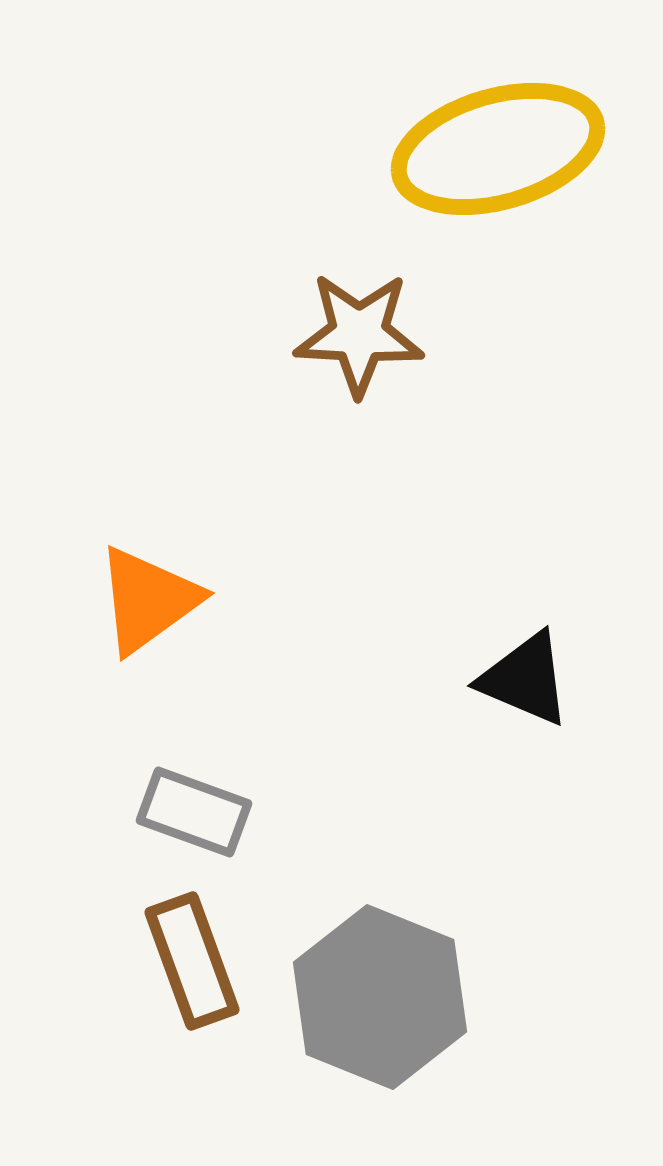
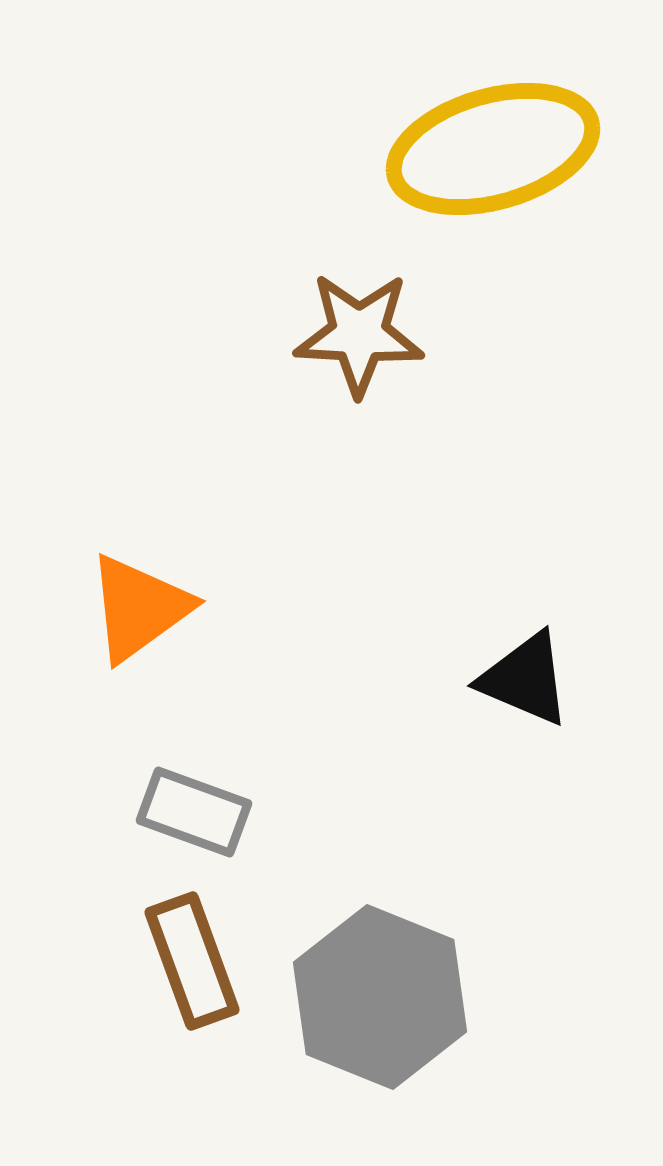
yellow ellipse: moved 5 px left
orange triangle: moved 9 px left, 8 px down
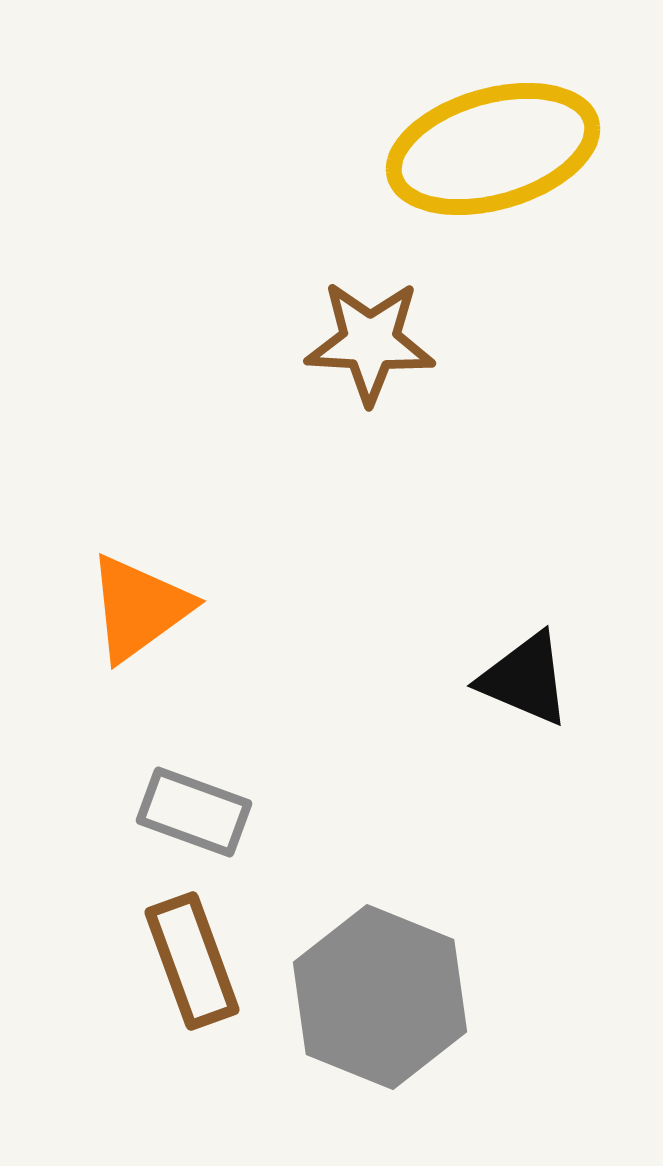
brown star: moved 11 px right, 8 px down
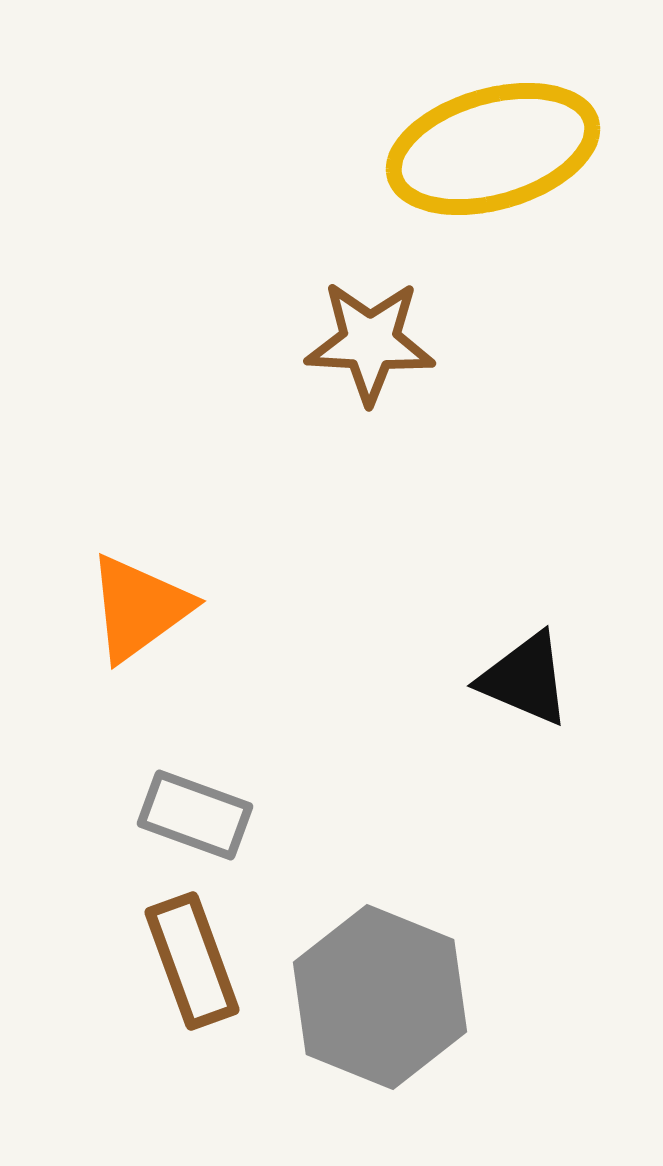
gray rectangle: moved 1 px right, 3 px down
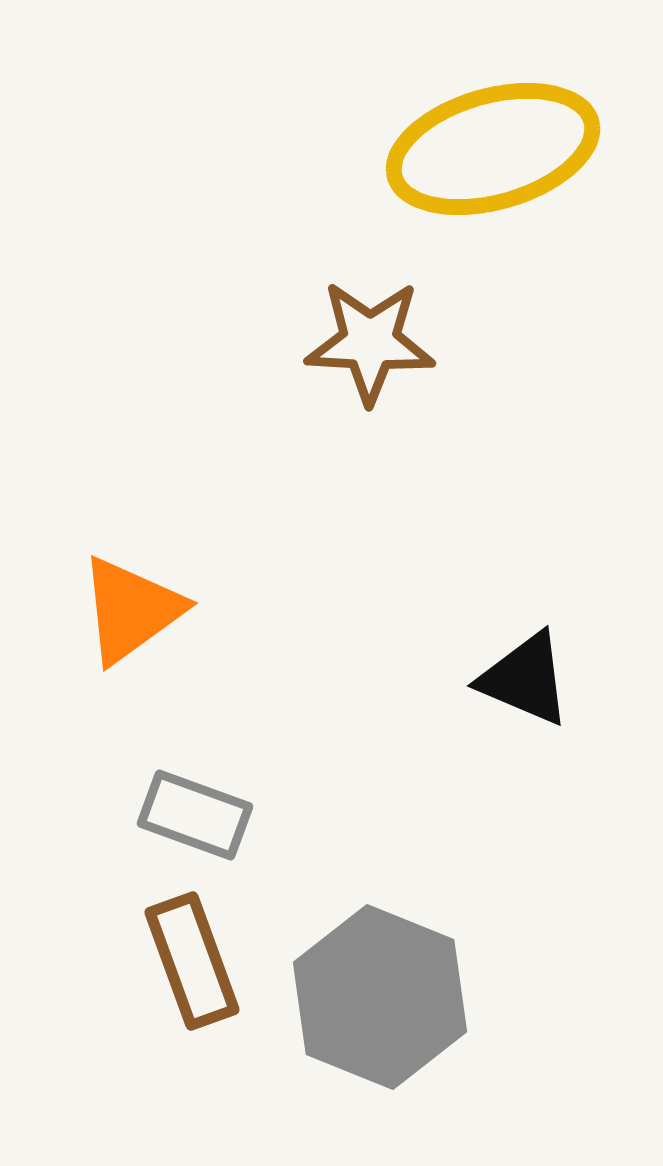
orange triangle: moved 8 px left, 2 px down
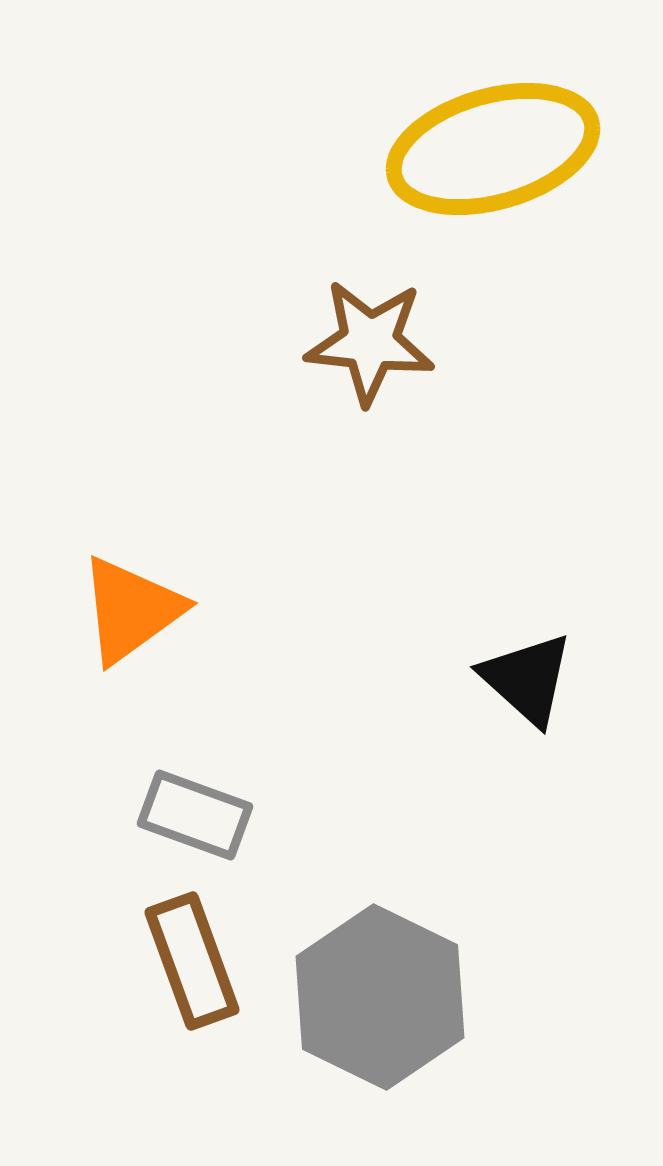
brown star: rotated 3 degrees clockwise
black triangle: moved 2 px right; rotated 19 degrees clockwise
gray hexagon: rotated 4 degrees clockwise
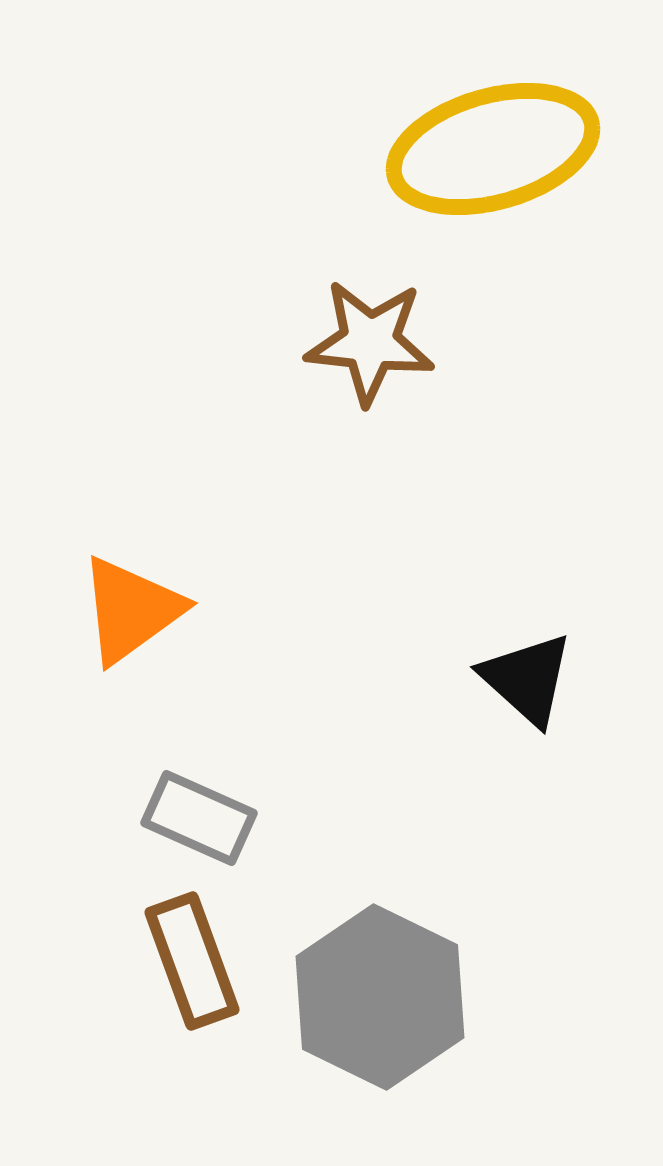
gray rectangle: moved 4 px right, 3 px down; rotated 4 degrees clockwise
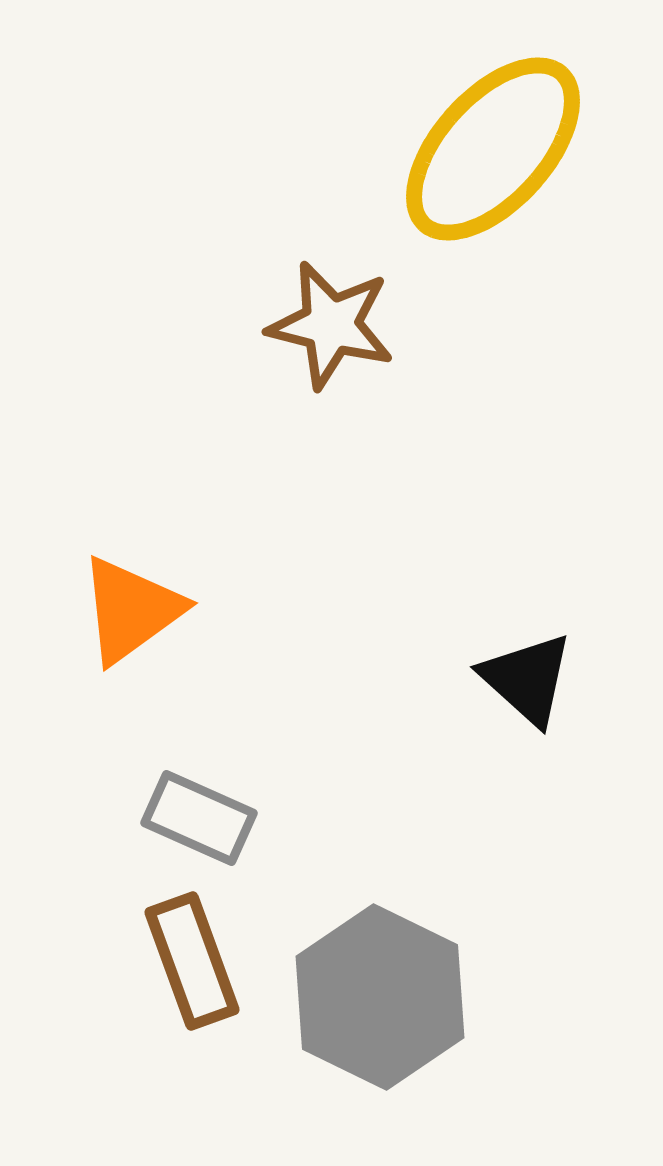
yellow ellipse: rotated 32 degrees counterclockwise
brown star: moved 39 px left, 17 px up; rotated 8 degrees clockwise
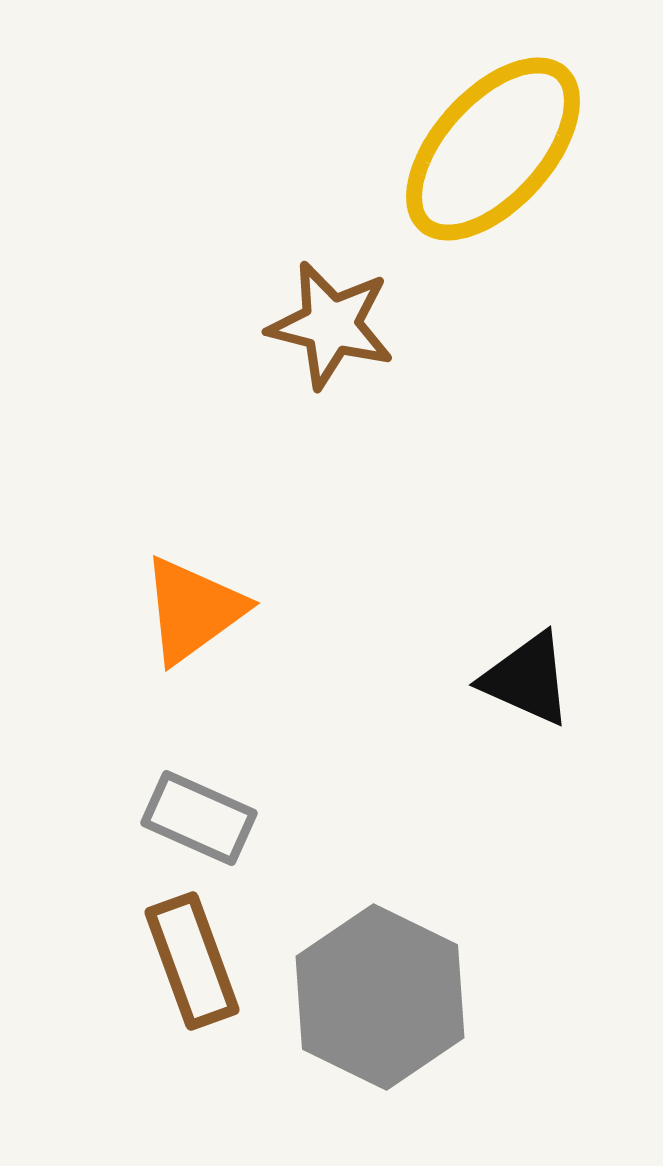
orange triangle: moved 62 px right
black triangle: rotated 18 degrees counterclockwise
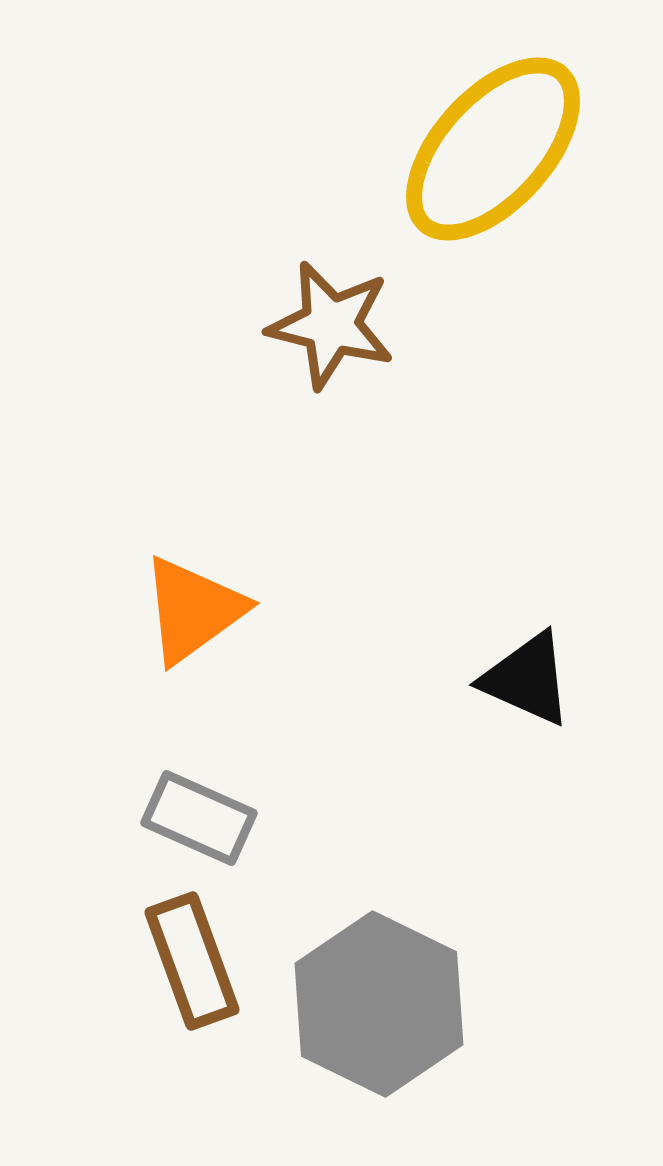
gray hexagon: moved 1 px left, 7 px down
